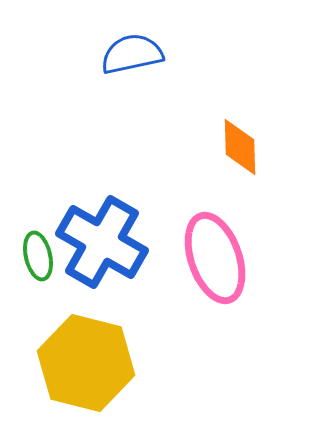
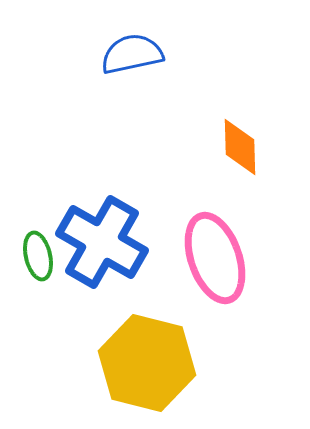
yellow hexagon: moved 61 px right
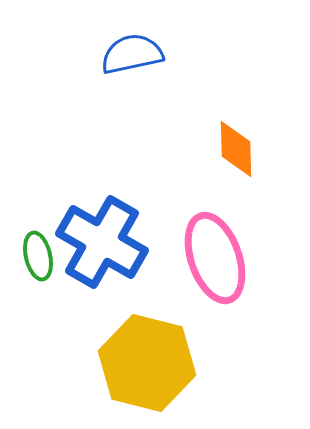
orange diamond: moved 4 px left, 2 px down
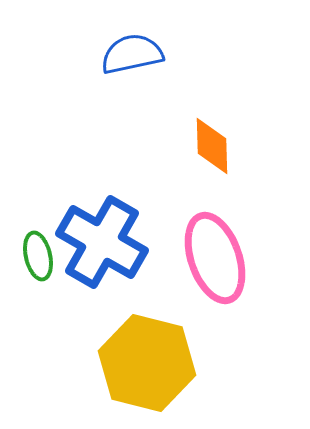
orange diamond: moved 24 px left, 3 px up
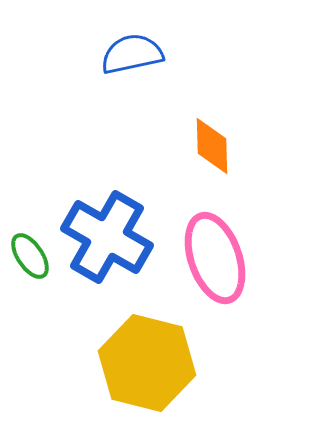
blue cross: moved 5 px right, 5 px up
green ellipse: moved 8 px left; rotated 21 degrees counterclockwise
